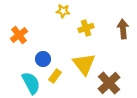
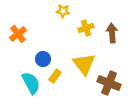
brown arrow: moved 11 px left, 4 px down
orange cross: moved 1 px left, 1 px up
brown cross: rotated 25 degrees counterclockwise
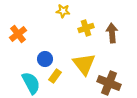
blue circle: moved 2 px right
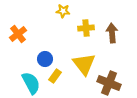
yellow cross: rotated 14 degrees clockwise
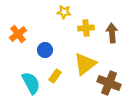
yellow star: moved 1 px right, 1 px down
blue circle: moved 9 px up
yellow triangle: moved 1 px right; rotated 30 degrees clockwise
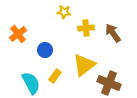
brown arrow: moved 1 px right; rotated 30 degrees counterclockwise
yellow triangle: moved 1 px left, 1 px down
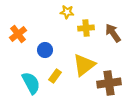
yellow star: moved 3 px right
brown cross: rotated 30 degrees counterclockwise
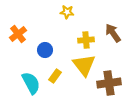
yellow cross: moved 12 px down
yellow triangle: rotated 30 degrees counterclockwise
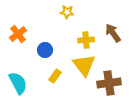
cyan semicircle: moved 13 px left
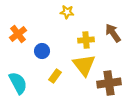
blue circle: moved 3 px left, 1 px down
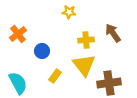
yellow star: moved 2 px right
